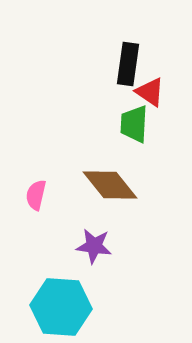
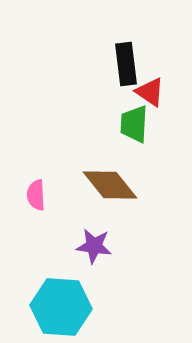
black rectangle: moved 2 px left; rotated 15 degrees counterclockwise
pink semicircle: rotated 16 degrees counterclockwise
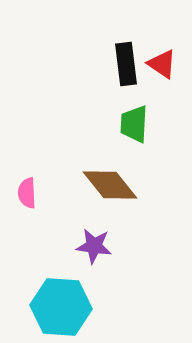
red triangle: moved 12 px right, 28 px up
pink semicircle: moved 9 px left, 2 px up
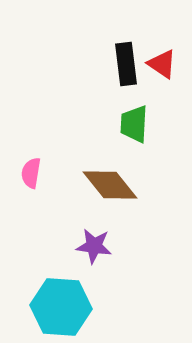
pink semicircle: moved 4 px right, 20 px up; rotated 12 degrees clockwise
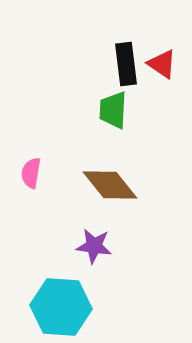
green trapezoid: moved 21 px left, 14 px up
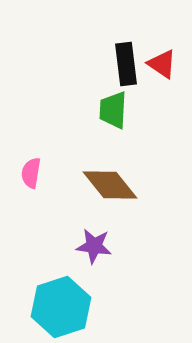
cyan hexagon: rotated 22 degrees counterclockwise
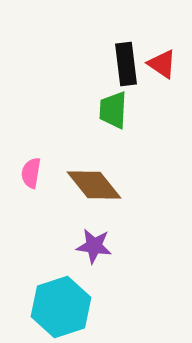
brown diamond: moved 16 px left
